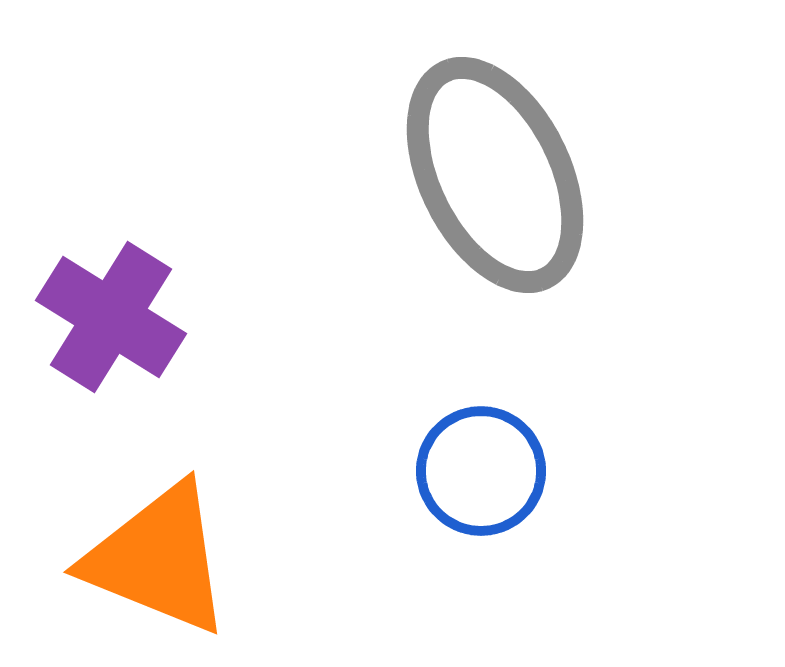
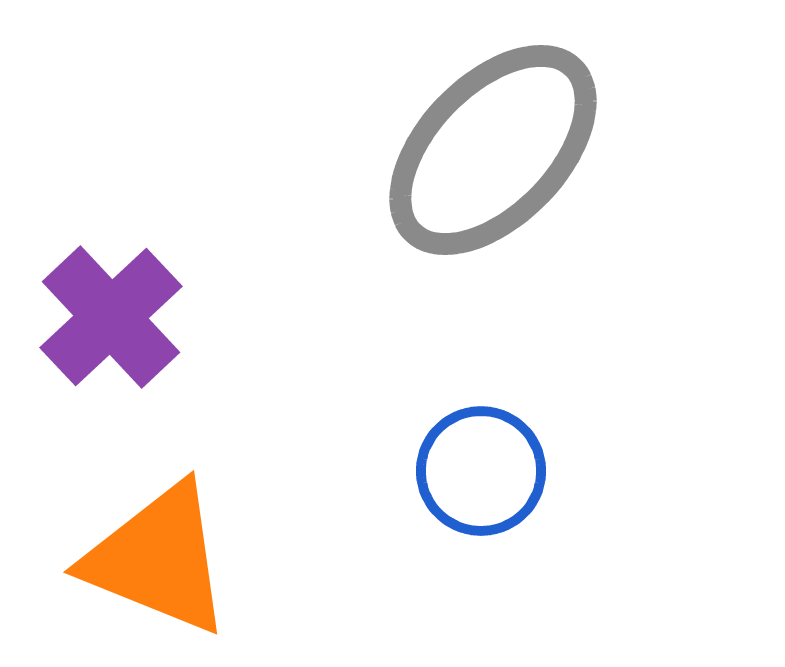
gray ellipse: moved 2 px left, 25 px up; rotated 70 degrees clockwise
purple cross: rotated 15 degrees clockwise
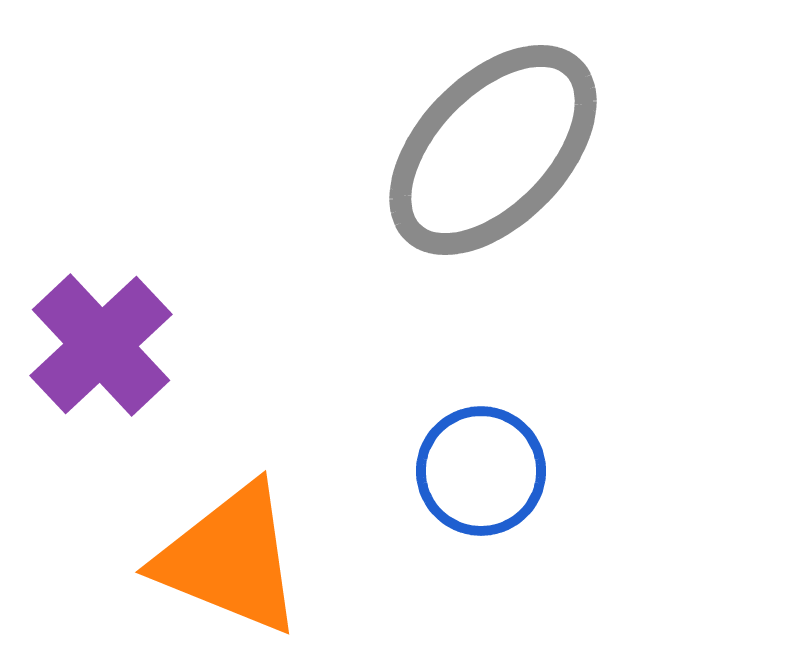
purple cross: moved 10 px left, 28 px down
orange triangle: moved 72 px right
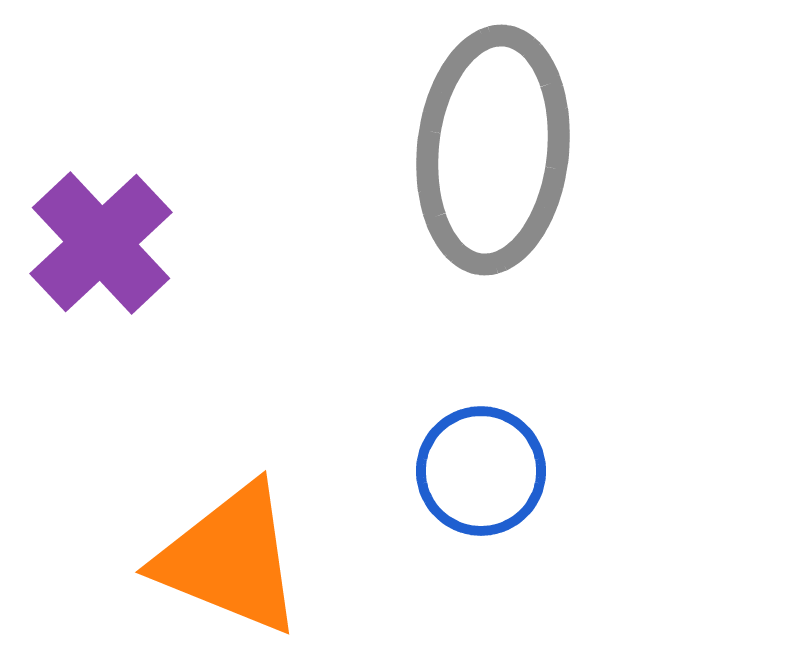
gray ellipse: rotated 38 degrees counterclockwise
purple cross: moved 102 px up
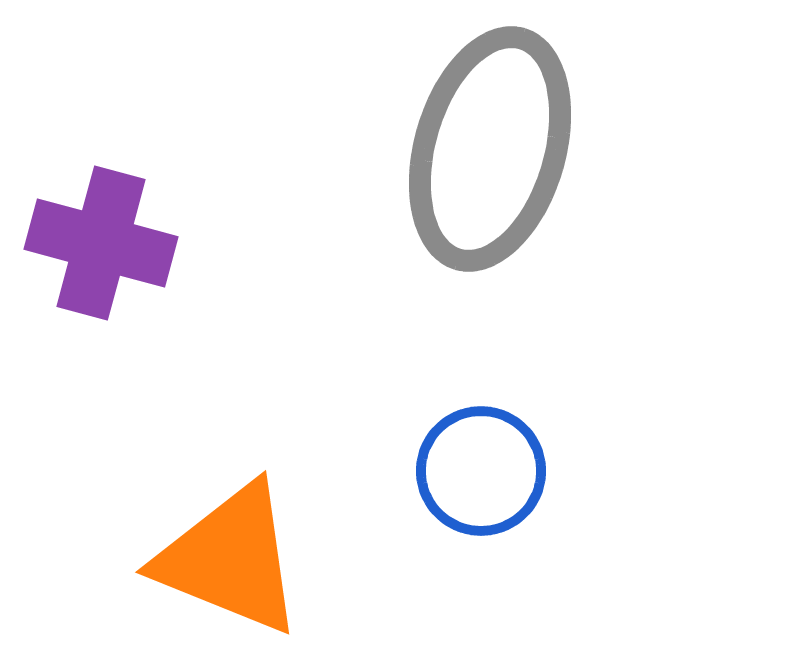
gray ellipse: moved 3 px left, 1 px up; rotated 10 degrees clockwise
purple cross: rotated 32 degrees counterclockwise
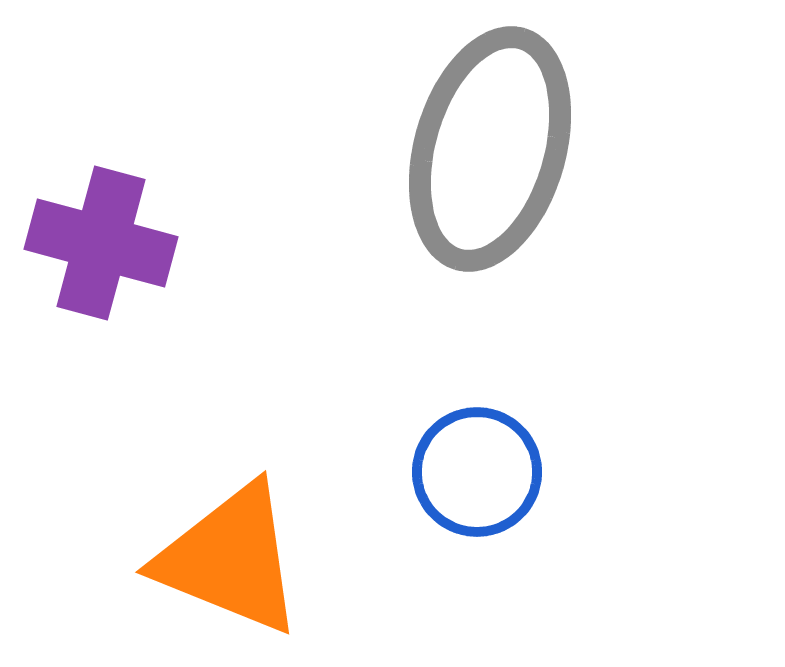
blue circle: moved 4 px left, 1 px down
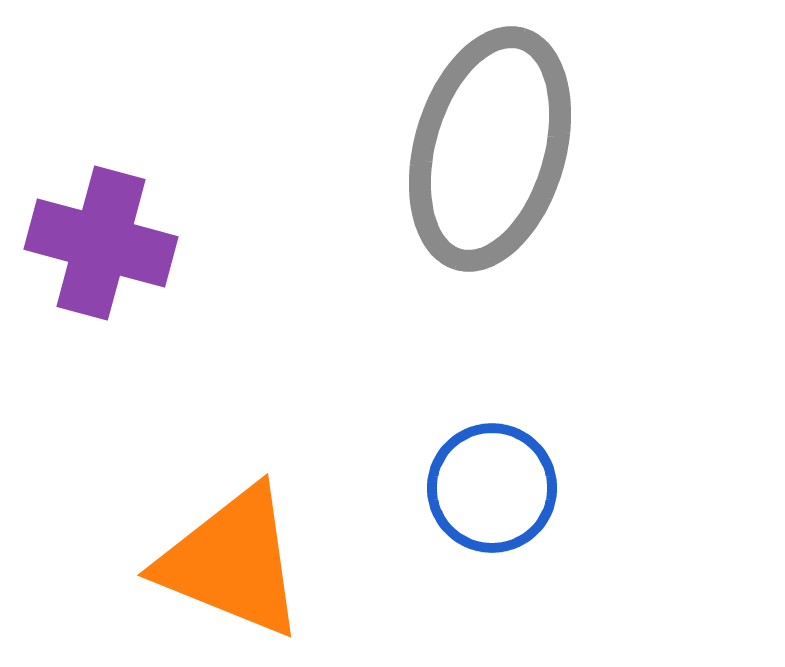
blue circle: moved 15 px right, 16 px down
orange triangle: moved 2 px right, 3 px down
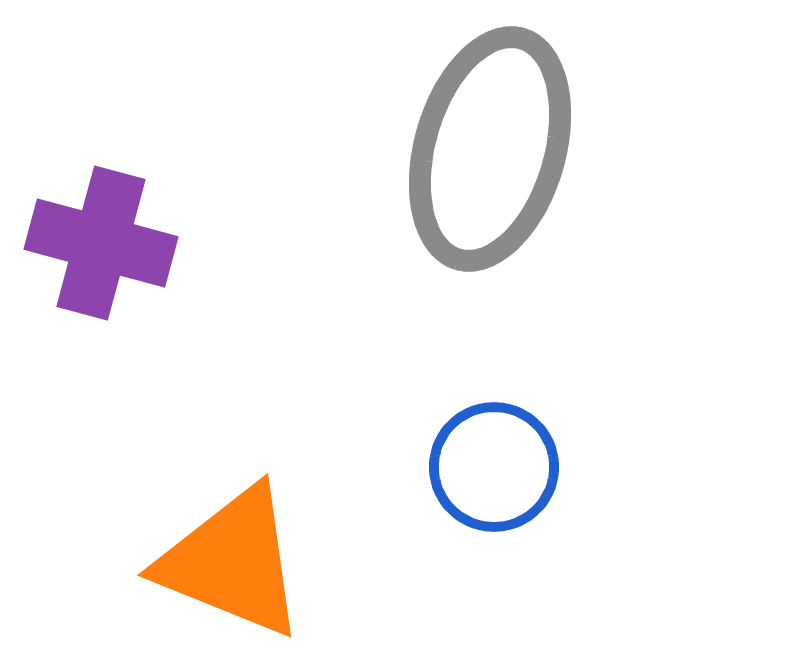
blue circle: moved 2 px right, 21 px up
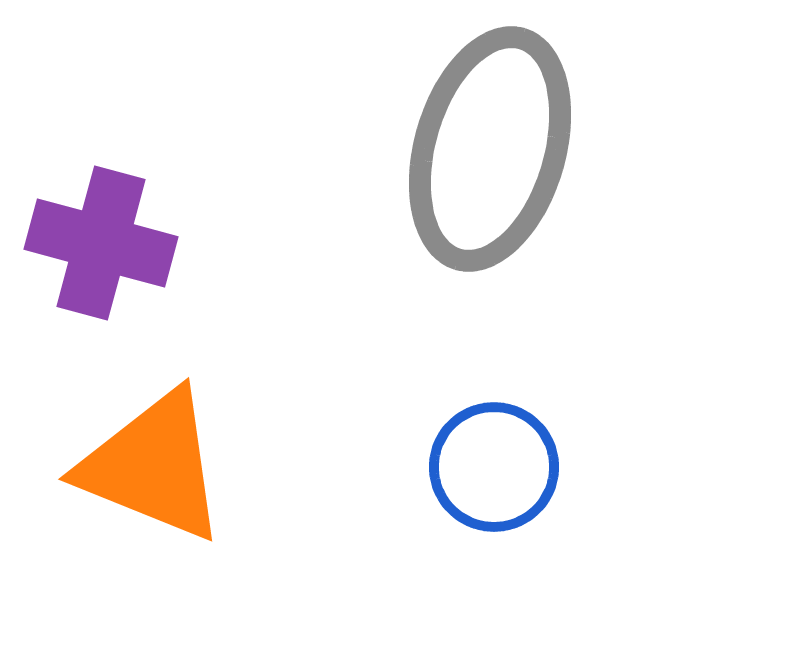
orange triangle: moved 79 px left, 96 px up
